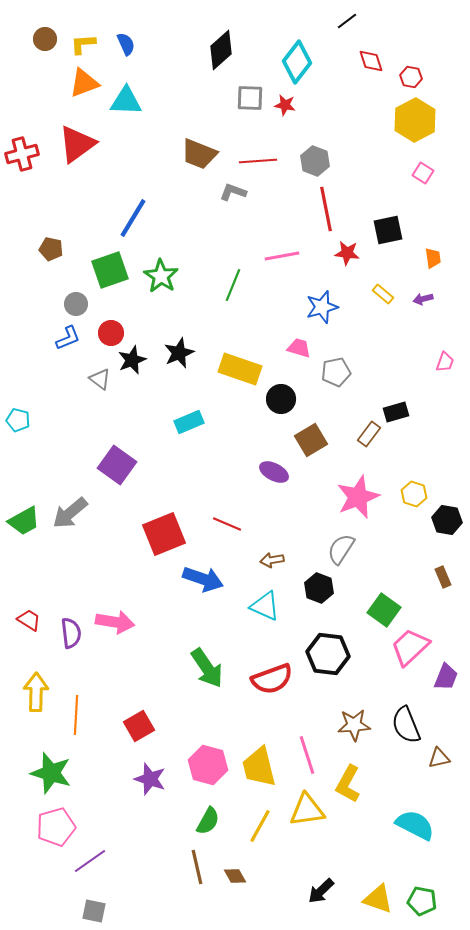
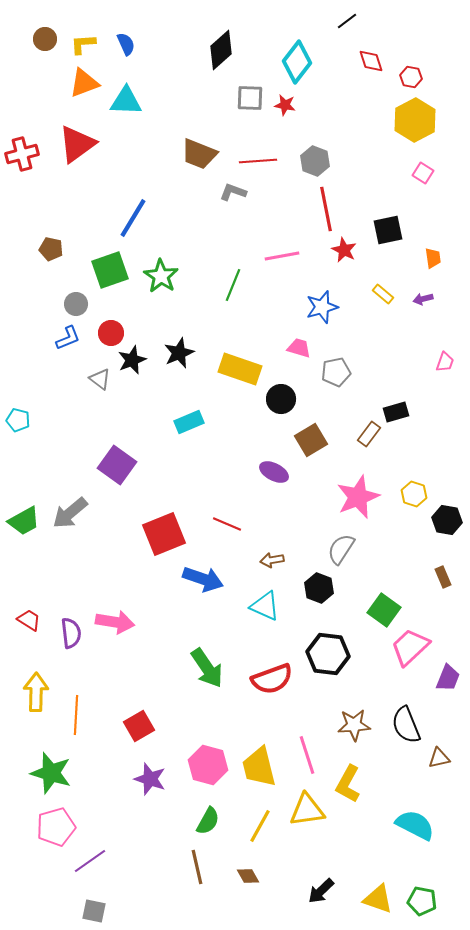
red star at (347, 253): moved 3 px left, 3 px up; rotated 20 degrees clockwise
purple trapezoid at (446, 677): moved 2 px right, 1 px down
brown diamond at (235, 876): moved 13 px right
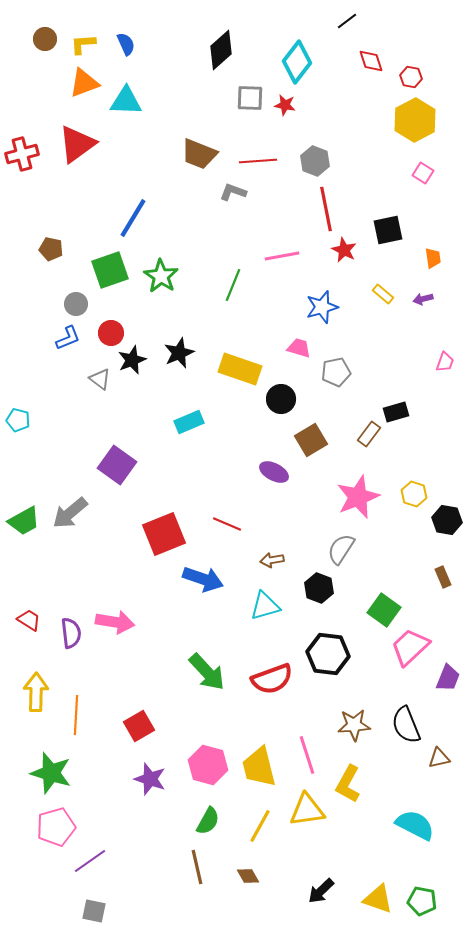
cyan triangle at (265, 606): rotated 40 degrees counterclockwise
green arrow at (207, 668): moved 4 px down; rotated 9 degrees counterclockwise
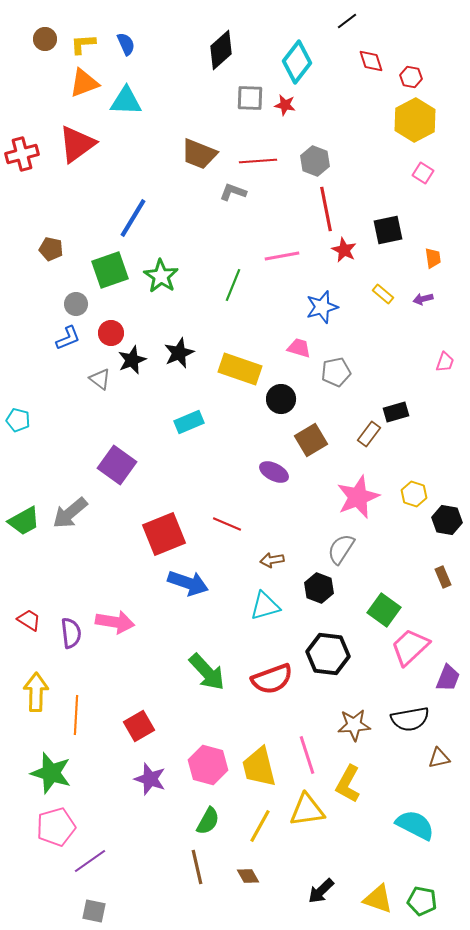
blue arrow at (203, 579): moved 15 px left, 4 px down
black semicircle at (406, 725): moved 4 px right, 6 px up; rotated 78 degrees counterclockwise
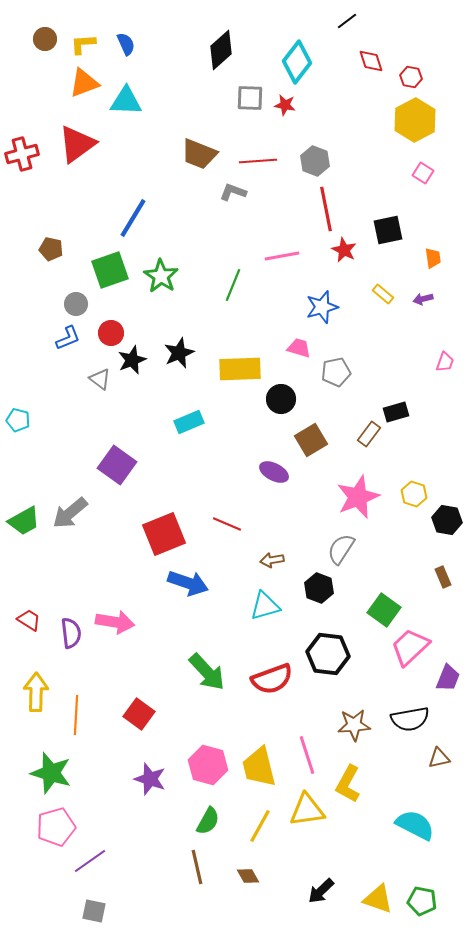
yellow rectangle at (240, 369): rotated 21 degrees counterclockwise
red square at (139, 726): moved 12 px up; rotated 24 degrees counterclockwise
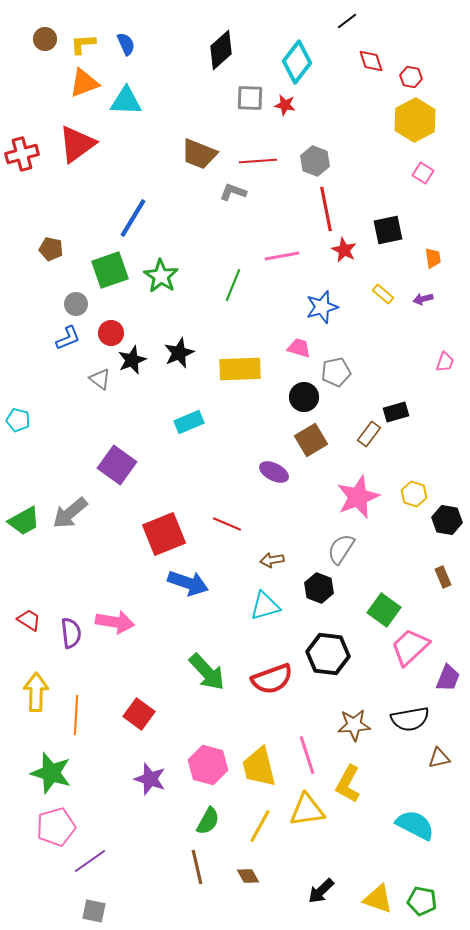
black circle at (281, 399): moved 23 px right, 2 px up
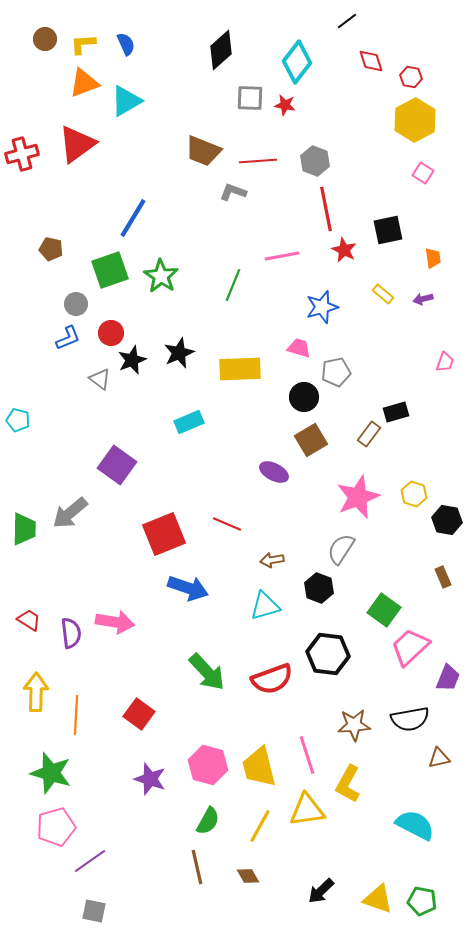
cyan triangle at (126, 101): rotated 32 degrees counterclockwise
brown trapezoid at (199, 154): moved 4 px right, 3 px up
green trapezoid at (24, 521): moved 8 px down; rotated 60 degrees counterclockwise
blue arrow at (188, 583): moved 5 px down
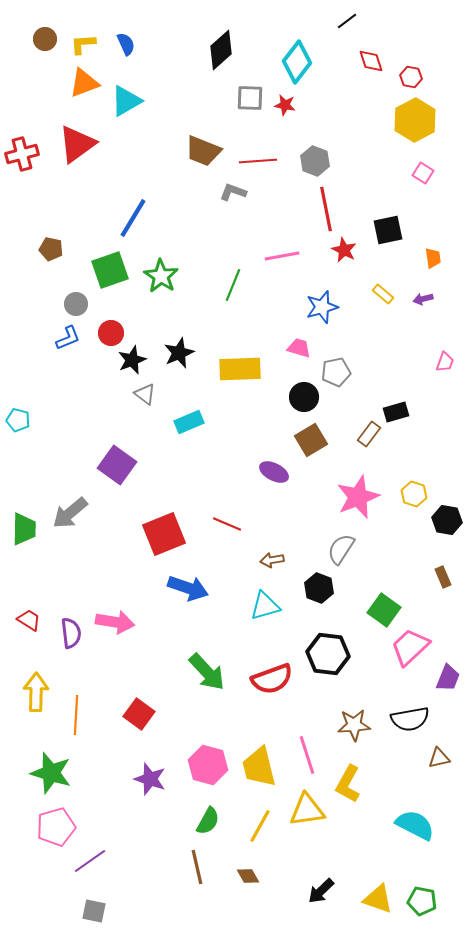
gray triangle at (100, 379): moved 45 px right, 15 px down
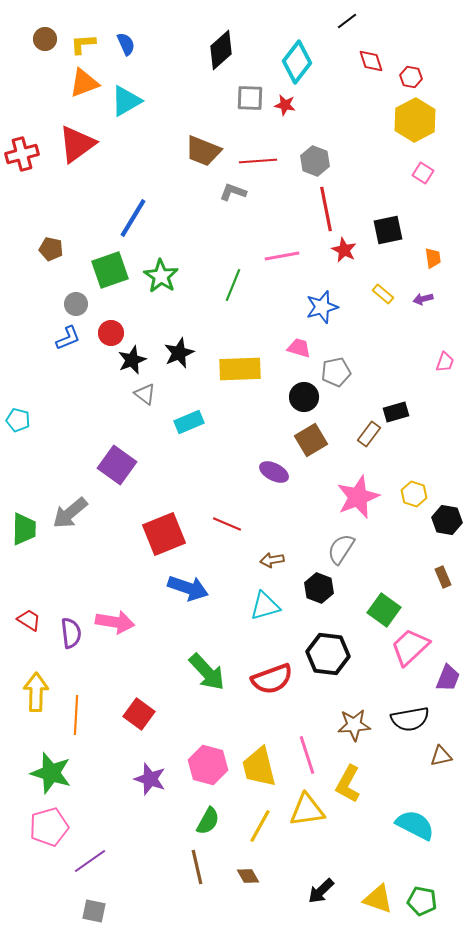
brown triangle at (439, 758): moved 2 px right, 2 px up
pink pentagon at (56, 827): moved 7 px left
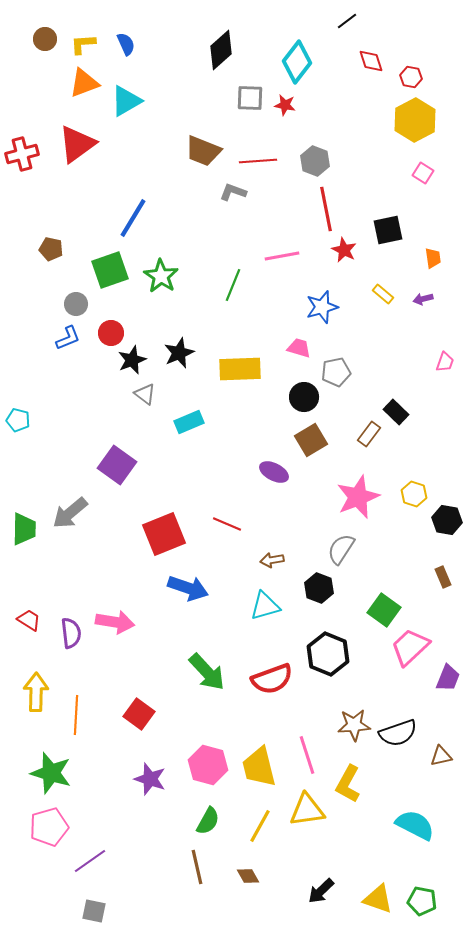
black rectangle at (396, 412): rotated 60 degrees clockwise
black hexagon at (328, 654): rotated 15 degrees clockwise
black semicircle at (410, 719): moved 12 px left, 14 px down; rotated 9 degrees counterclockwise
